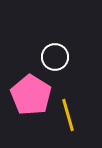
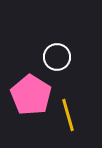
white circle: moved 2 px right
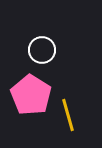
white circle: moved 15 px left, 7 px up
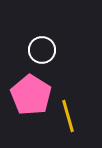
yellow line: moved 1 px down
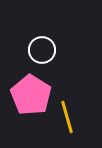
yellow line: moved 1 px left, 1 px down
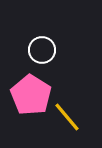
yellow line: rotated 24 degrees counterclockwise
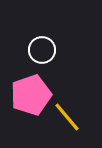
pink pentagon: rotated 21 degrees clockwise
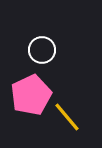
pink pentagon: rotated 6 degrees counterclockwise
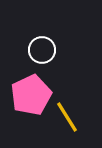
yellow line: rotated 8 degrees clockwise
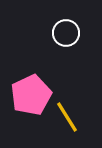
white circle: moved 24 px right, 17 px up
